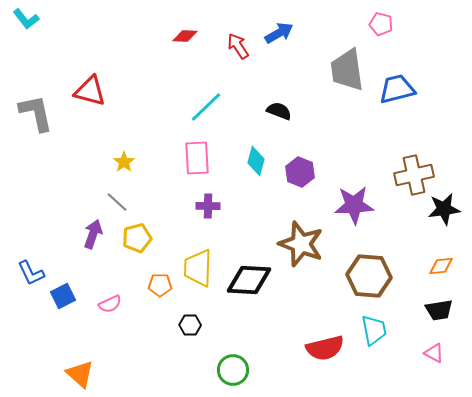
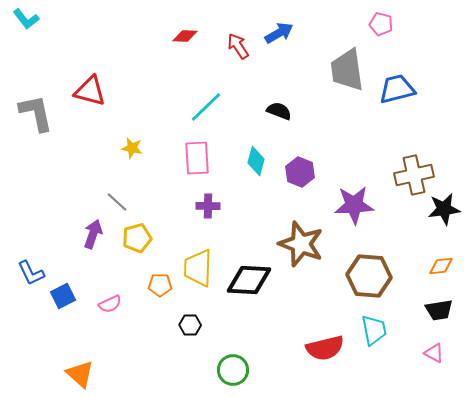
yellow star: moved 8 px right, 14 px up; rotated 25 degrees counterclockwise
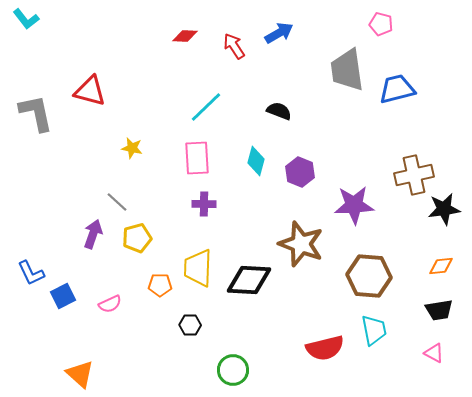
red arrow: moved 4 px left
purple cross: moved 4 px left, 2 px up
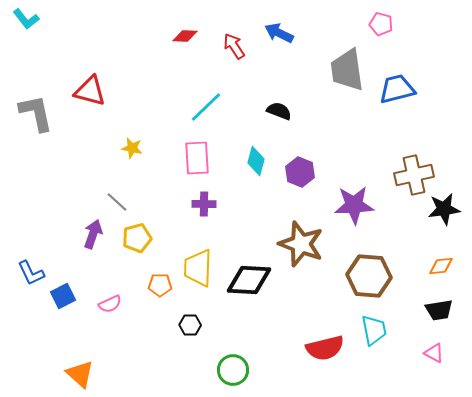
blue arrow: rotated 124 degrees counterclockwise
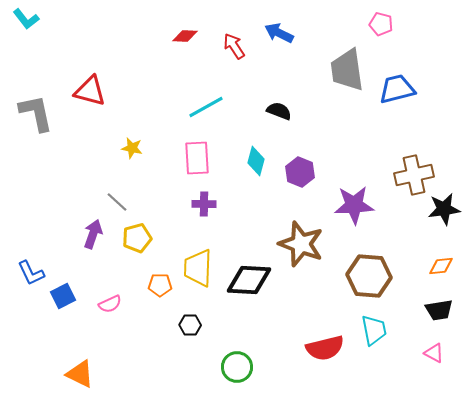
cyan line: rotated 15 degrees clockwise
green circle: moved 4 px right, 3 px up
orange triangle: rotated 16 degrees counterclockwise
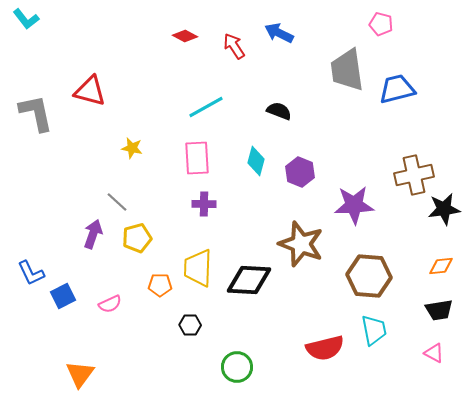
red diamond: rotated 25 degrees clockwise
orange triangle: rotated 40 degrees clockwise
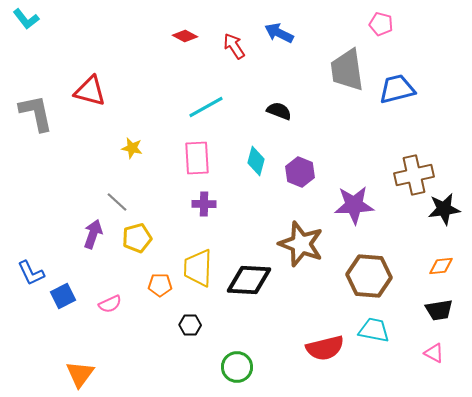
cyan trapezoid: rotated 68 degrees counterclockwise
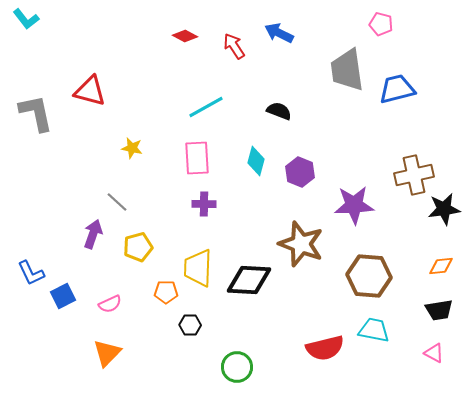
yellow pentagon: moved 1 px right, 9 px down
orange pentagon: moved 6 px right, 7 px down
orange triangle: moved 27 px right, 21 px up; rotated 8 degrees clockwise
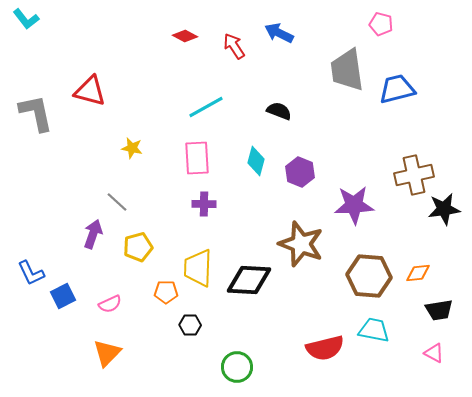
orange diamond: moved 23 px left, 7 px down
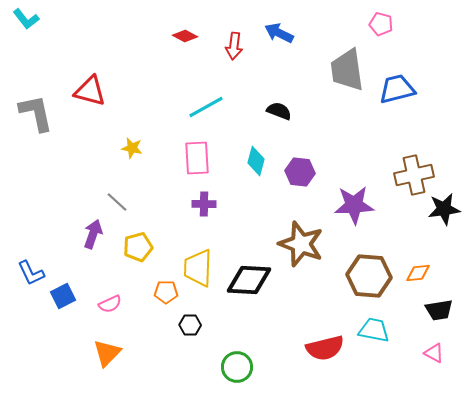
red arrow: rotated 140 degrees counterclockwise
purple hexagon: rotated 16 degrees counterclockwise
